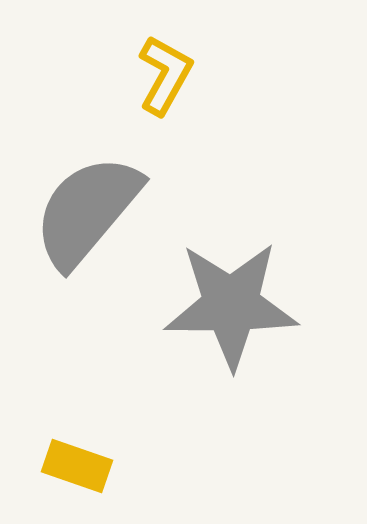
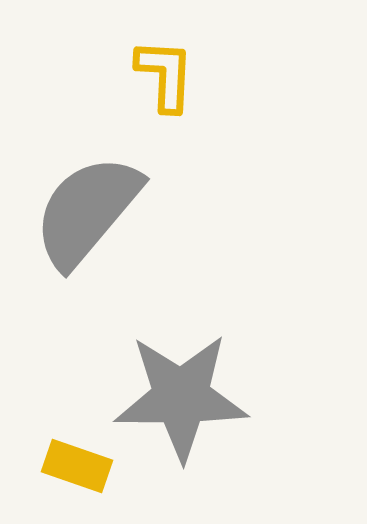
yellow L-shape: rotated 26 degrees counterclockwise
gray star: moved 50 px left, 92 px down
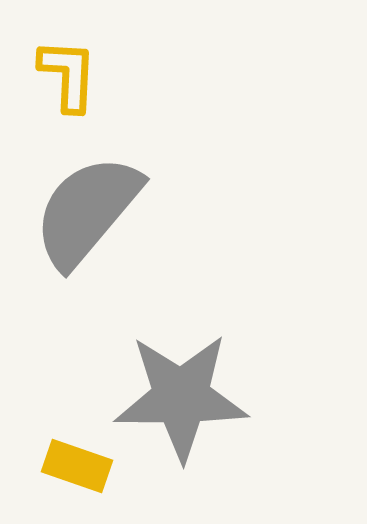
yellow L-shape: moved 97 px left
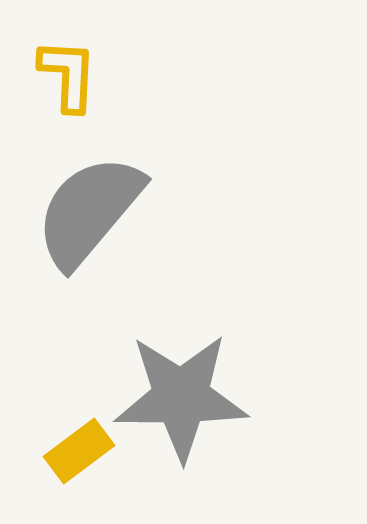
gray semicircle: moved 2 px right
yellow rectangle: moved 2 px right, 15 px up; rotated 56 degrees counterclockwise
